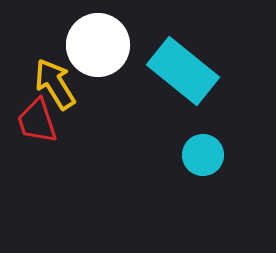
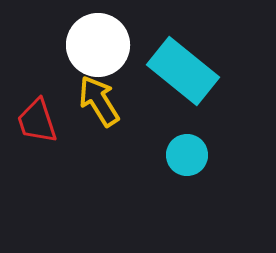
yellow arrow: moved 44 px right, 17 px down
cyan circle: moved 16 px left
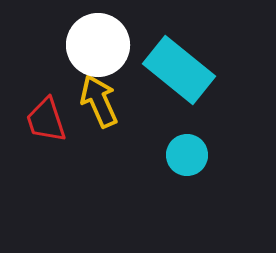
cyan rectangle: moved 4 px left, 1 px up
yellow arrow: rotated 8 degrees clockwise
red trapezoid: moved 9 px right, 1 px up
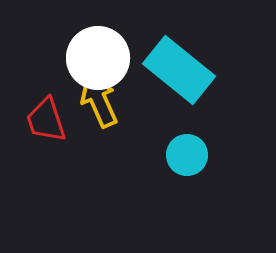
white circle: moved 13 px down
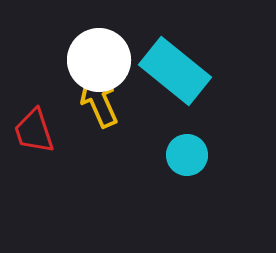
white circle: moved 1 px right, 2 px down
cyan rectangle: moved 4 px left, 1 px down
red trapezoid: moved 12 px left, 11 px down
